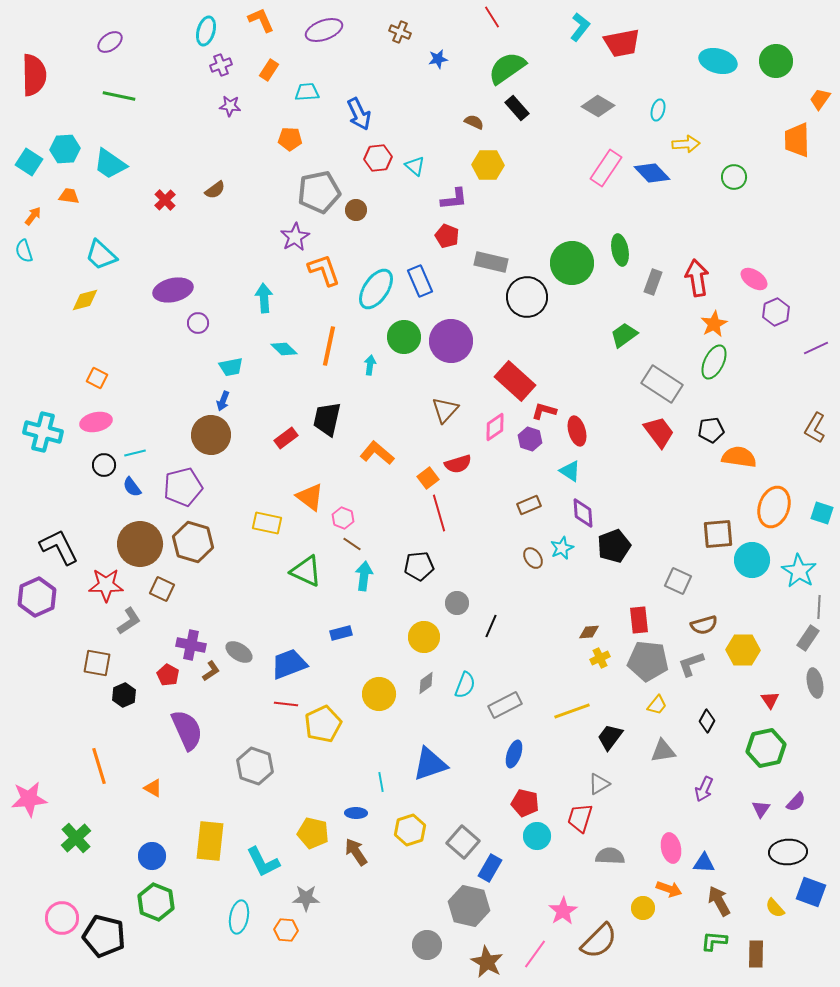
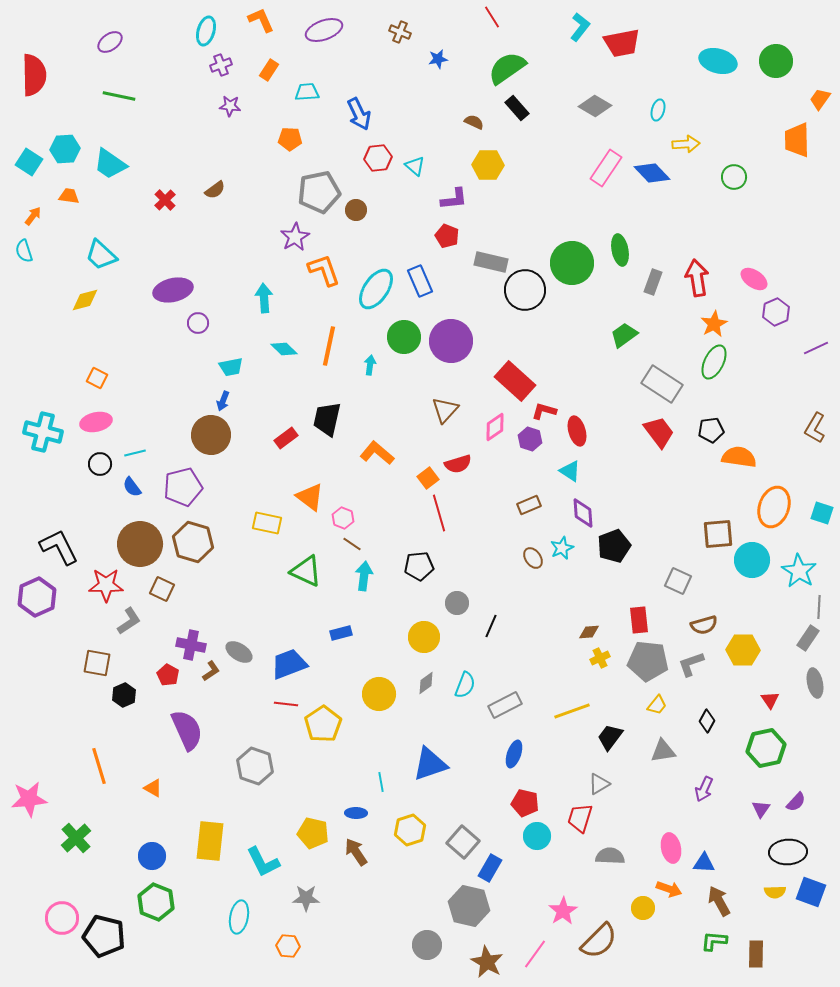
gray diamond at (598, 106): moved 3 px left
black circle at (527, 297): moved 2 px left, 7 px up
black circle at (104, 465): moved 4 px left, 1 px up
yellow pentagon at (323, 724): rotated 9 degrees counterclockwise
yellow semicircle at (775, 908): moved 16 px up; rotated 50 degrees counterclockwise
orange hexagon at (286, 930): moved 2 px right, 16 px down
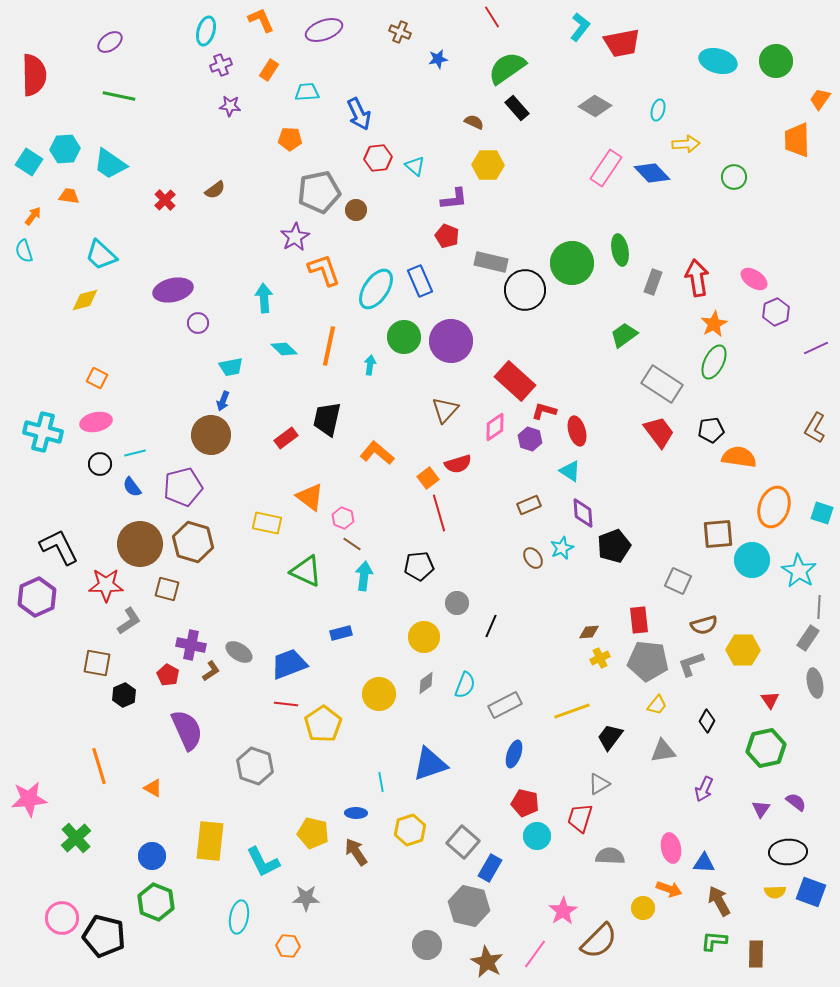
brown square at (162, 589): moved 5 px right; rotated 10 degrees counterclockwise
purple semicircle at (796, 802): rotated 95 degrees counterclockwise
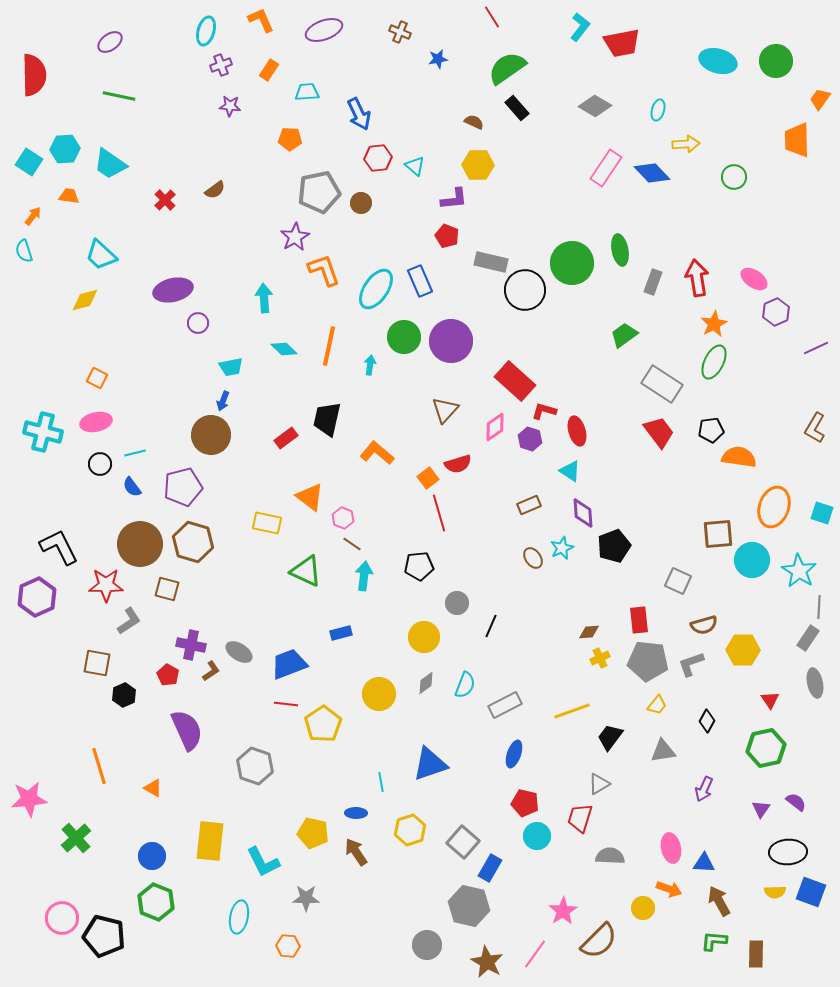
yellow hexagon at (488, 165): moved 10 px left
brown circle at (356, 210): moved 5 px right, 7 px up
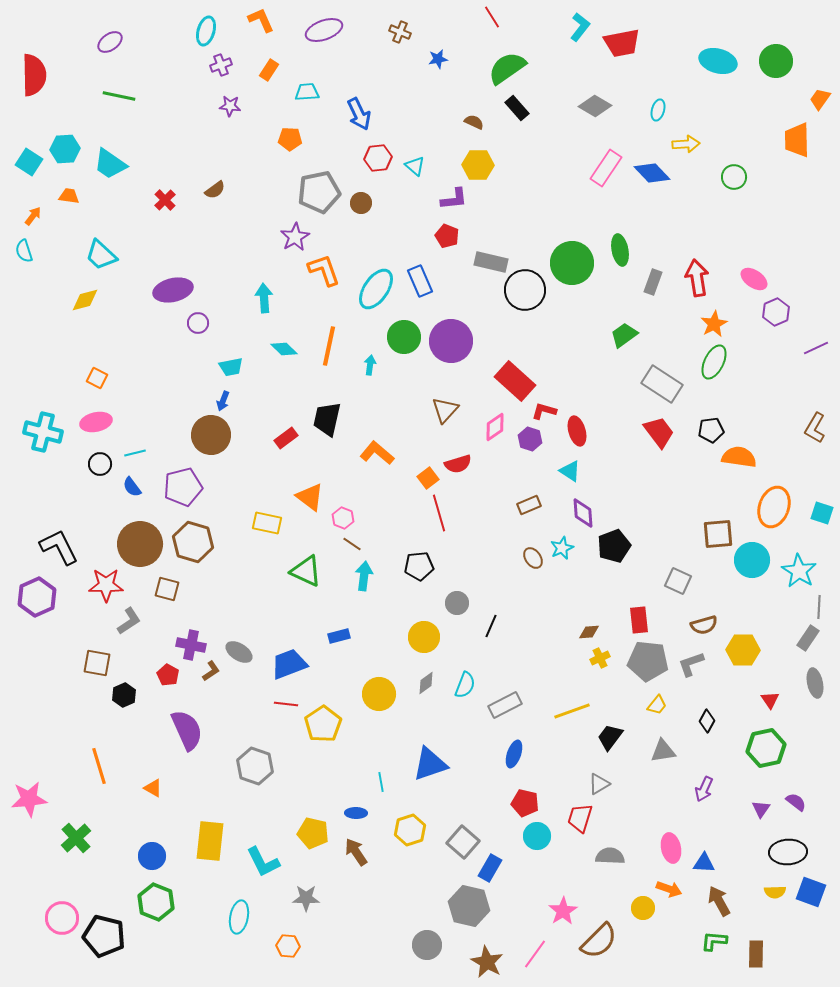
blue rectangle at (341, 633): moved 2 px left, 3 px down
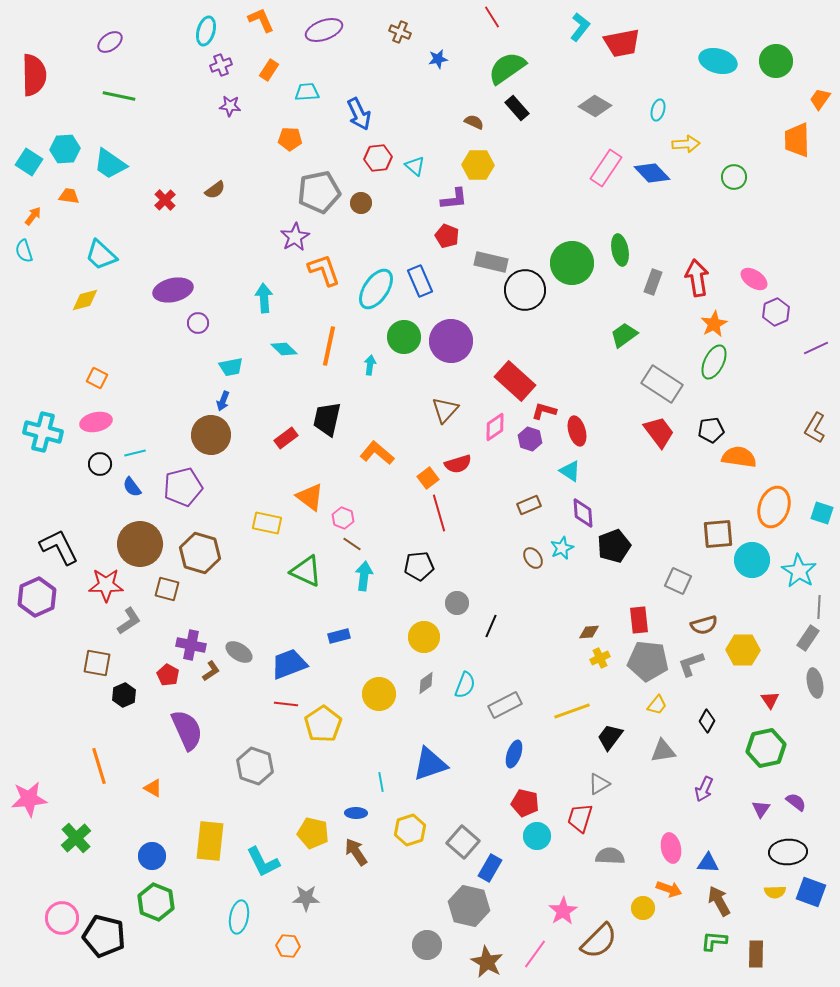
brown hexagon at (193, 542): moved 7 px right, 11 px down
blue triangle at (704, 863): moved 4 px right
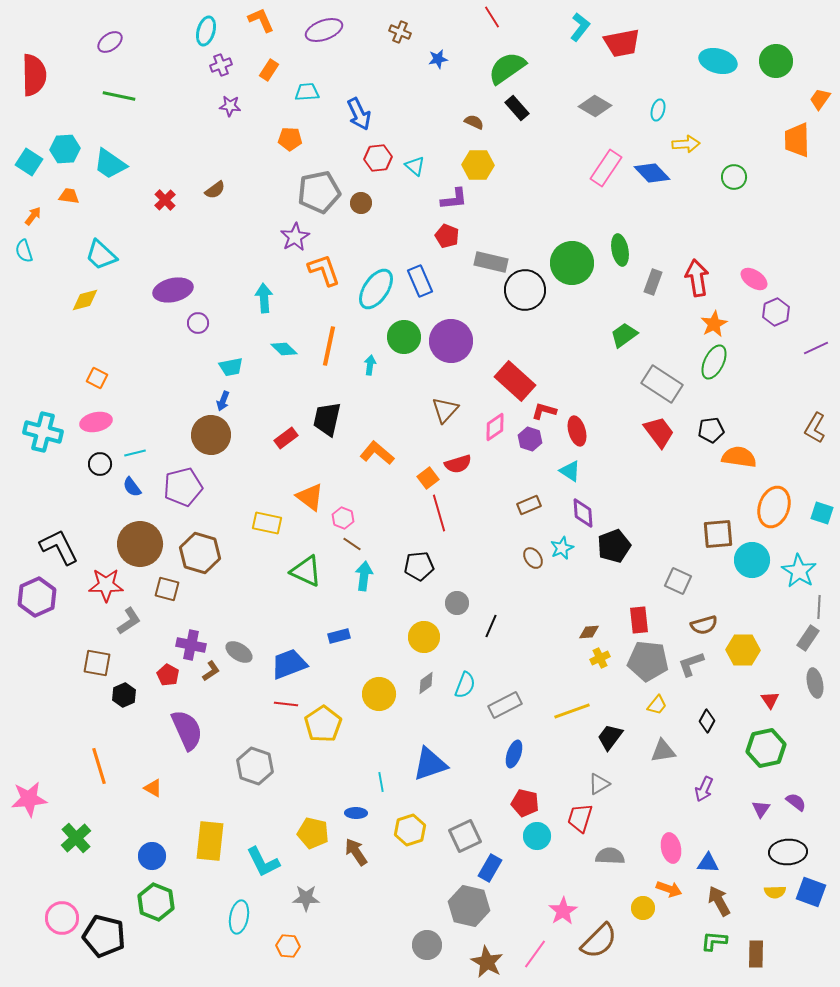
gray square at (463, 842): moved 2 px right, 6 px up; rotated 24 degrees clockwise
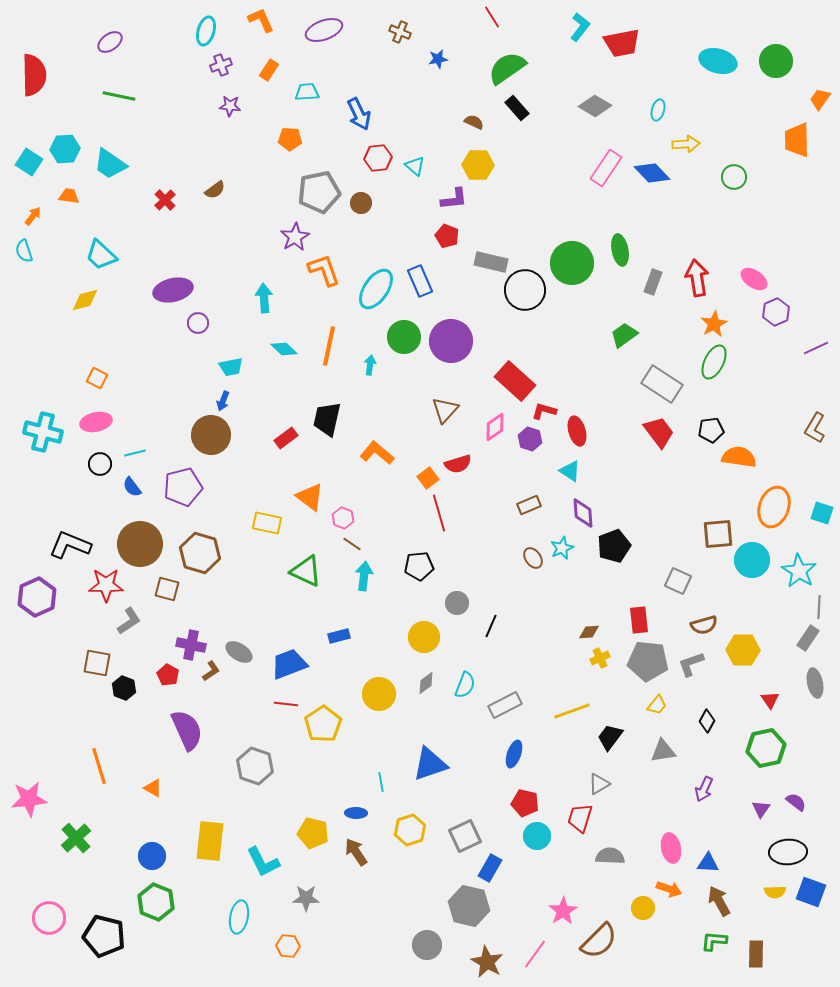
black L-shape at (59, 547): moved 11 px right, 2 px up; rotated 42 degrees counterclockwise
black hexagon at (124, 695): moved 7 px up; rotated 15 degrees counterclockwise
pink circle at (62, 918): moved 13 px left
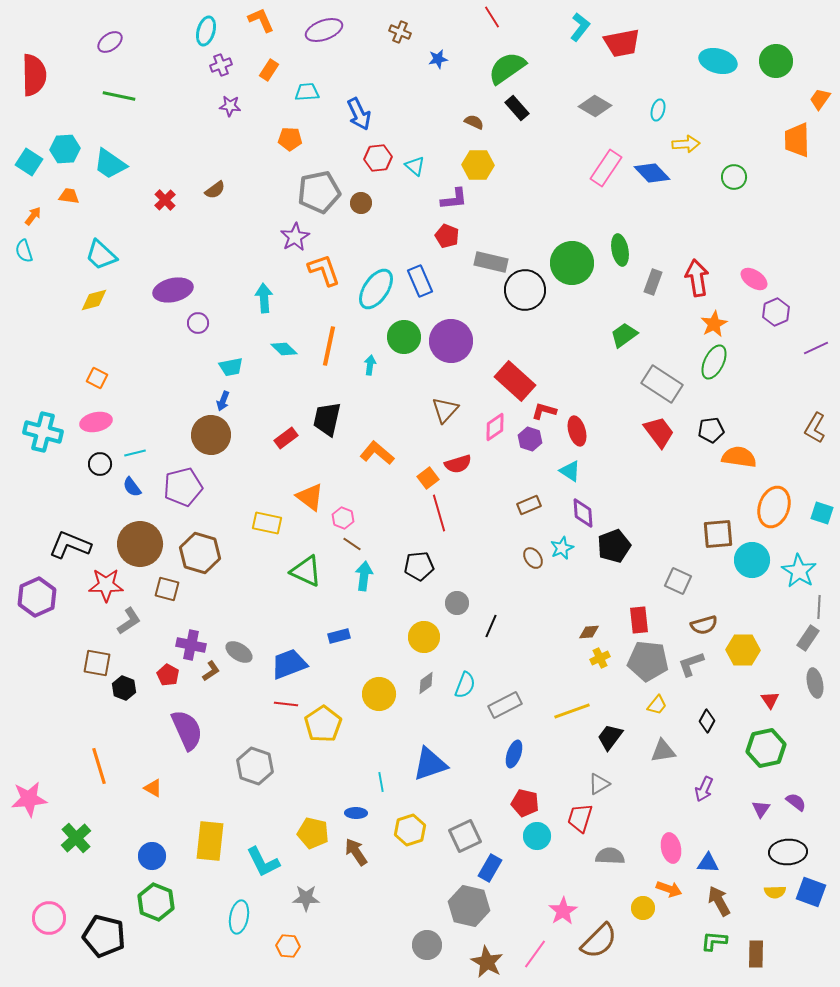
yellow diamond at (85, 300): moved 9 px right
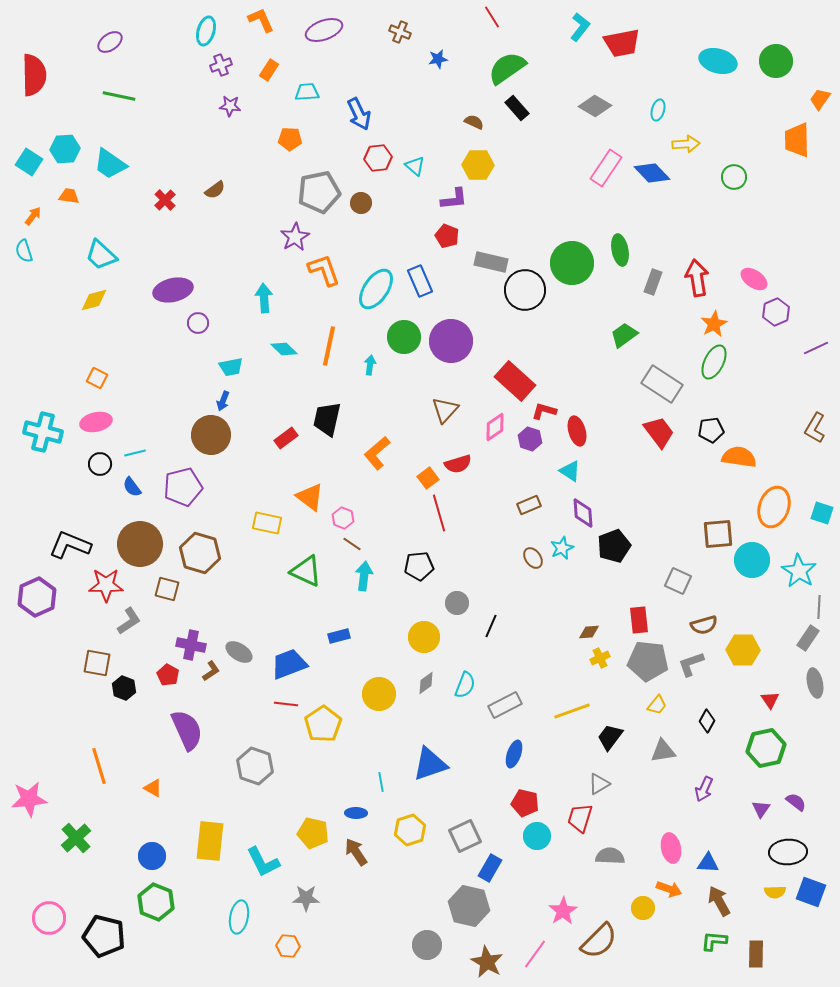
orange L-shape at (377, 453): rotated 80 degrees counterclockwise
